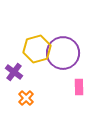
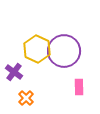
yellow hexagon: rotated 20 degrees counterclockwise
purple circle: moved 1 px right, 2 px up
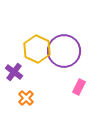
pink rectangle: rotated 28 degrees clockwise
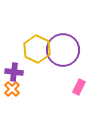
purple circle: moved 1 px left, 1 px up
purple cross: rotated 30 degrees counterclockwise
orange cross: moved 14 px left, 9 px up
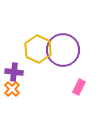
yellow hexagon: moved 1 px right
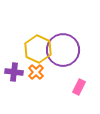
orange cross: moved 24 px right, 17 px up
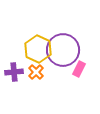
purple cross: rotated 12 degrees counterclockwise
pink rectangle: moved 18 px up
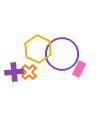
purple circle: moved 1 px left, 4 px down
orange cross: moved 7 px left
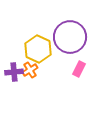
purple circle: moved 8 px right, 17 px up
orange cross: moved 1 px right, 2 px up; rotated 14 degrees clockwise
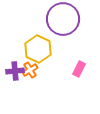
purple circle: moved 7 px left, 18 px up
purple cross: moved 1 px right, 1 px up
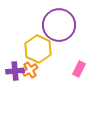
purple circle: moved 4 px left, 6 px down
